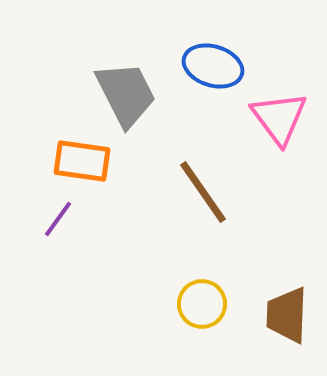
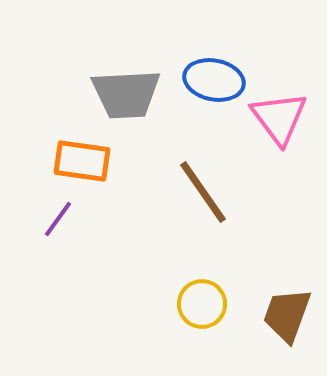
blue ellipse: moved 1 px right, 14 px down; rotated 6 degrees counterclockwise
gray trapezoid: rotated 114 degrees clockwise
brown trapezoid: rotated 18 degrees clockwise
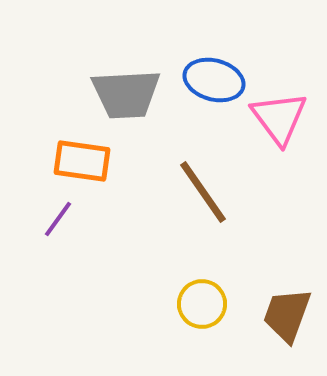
blue ellipse: rotated 4 degrees clockwise
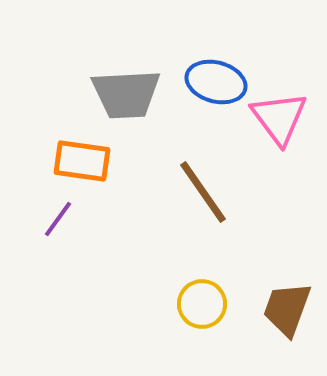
blue ellipse: moved 2 px right, 2 px down
brown trapezoid: moved 6 px up
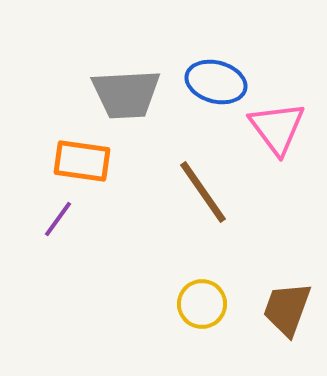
pink triangle: moved 2 px left, 10 px down
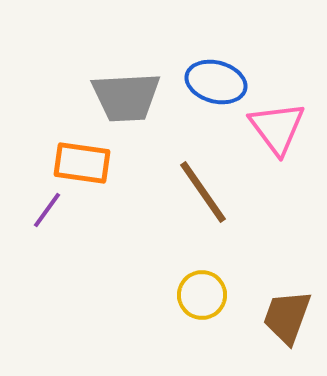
gray trapezoid: moved 3 px down
orange rectangle: moved 2 px down
purple line: moved 11 px left, 9 px up
yellow circle: moved 9 px up
brown trapezoid: moved 8 px down
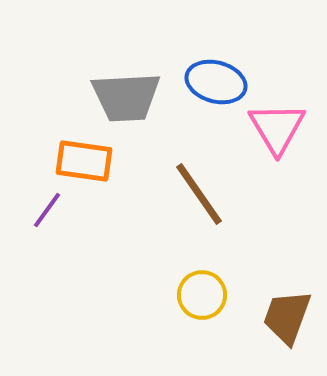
pink triangle: rotated 6 degrees clockwise
orange rectangle: moved 2 px right, 2 px up
brown line: moved 4 px left, 2 px down
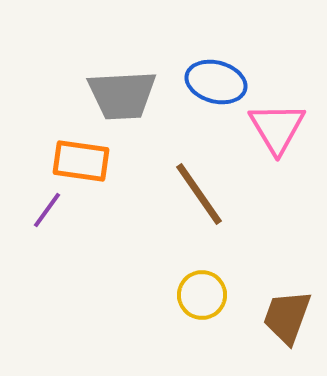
gray trapezoid: moved 4 px left, 2 px up
orange rectangle: moved 3 px left
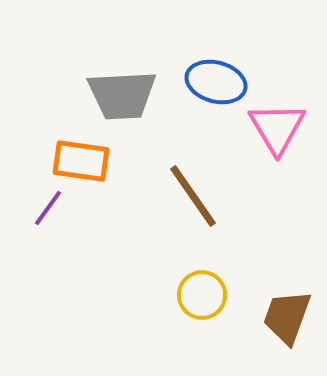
brown line: moved 6 px left, 2 px down
purple line: moved 1 px right, 2 px up
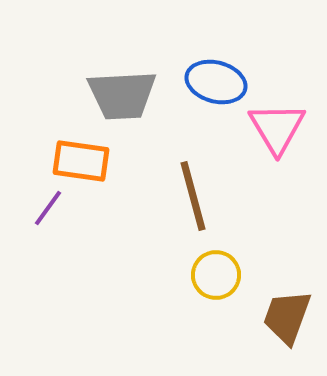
brown line: rotated 20 degrees clockwise
yellow circle: moved 14 px right, 20 px up
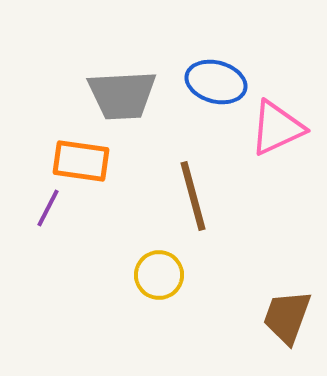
pink triangle: rotated 36 degrees clockwise
purple line: rotated 9 degrees counterclockwise
yellow circle: moved 57 px left
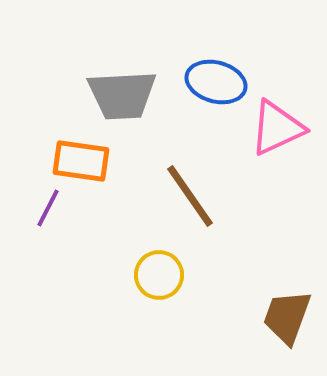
brown line: moved 3 px left; rotated 20 degrees counterclockwise
